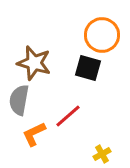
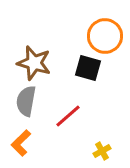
orange circle: moved 3 px right, 1 px down
gray semicircle: moved 7 px right, 1 px down
orange L-shape: moved 13 px left, 9 px down; rotated 20 degrees counterclockwise
yellow cross: moved 3 px up
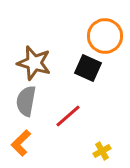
black square: rotated 8 degrees clockwise
